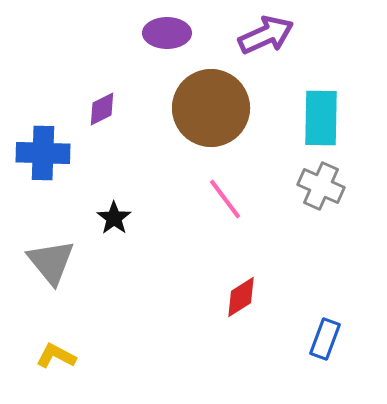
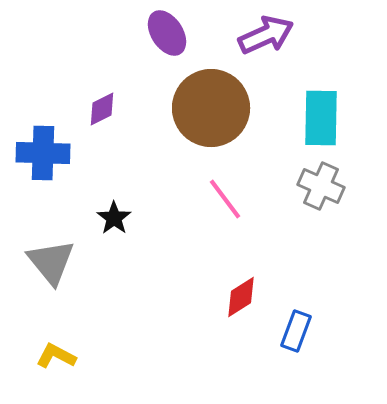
purple ellipse: rotated 57 degrees clockwise
blue rectangle: moved 29 px left, 8 px up
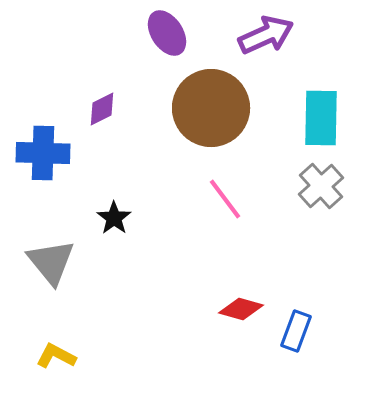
gray cross: rotated 24 degrees clockwise
red diamond: moved 12 px down; rotated 48 degrees clockwise
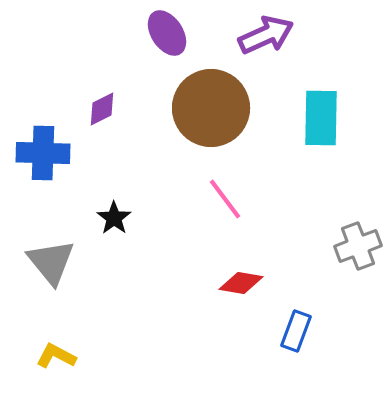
gray cross: moved 37 px right, 60 px down; rotated 21 degrees clockwise
red diamond: moved 26 px up; rotated 6 degrees counterclockwise
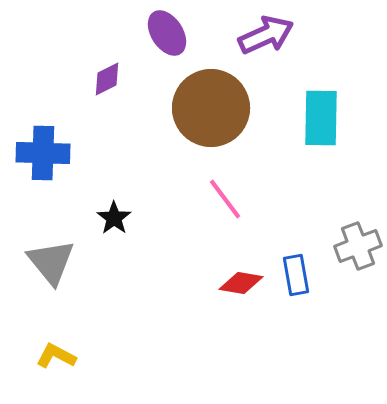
purple diamond: moved 5 px right, 30 px up
blue rectangle: moved 56 px up; rotated 30 degrees counterclockwise
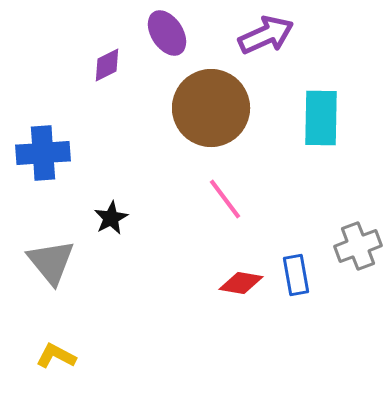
purple diamond: moved 14 px up
blue cross: rotated 6 degrees counterclockwise
black star: moved 3 px left; rotated 8 degrees clockwise
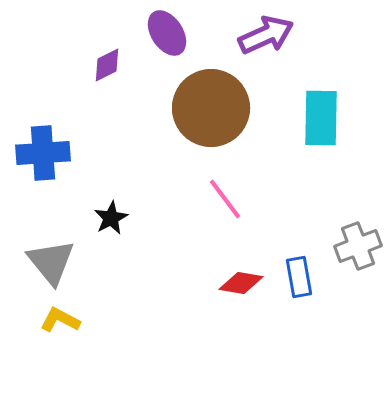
blue rectangle: moved 3 px right, 2 px down
yellow L-shape: moved 4 px right, 36 px up
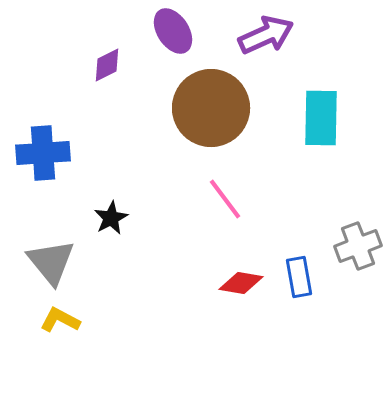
purple ellipse: moved 6 px right, 2 px up
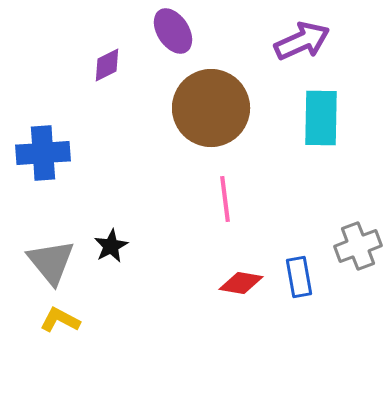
purple arrow: moved 36 px right, 6 px down
pink line: rotated 30 degrees clockwise
black star: moved 28 px down
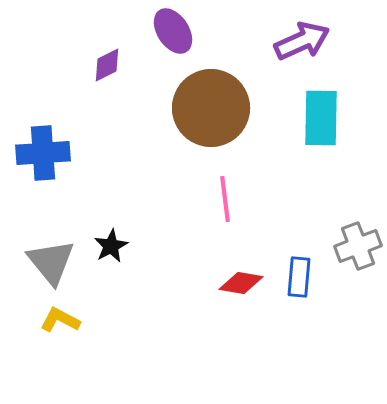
blue rectangle: rotated 15 degrees clockwise
